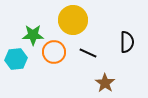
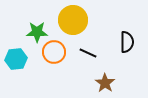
green star: moved 4 px right, 3 px up
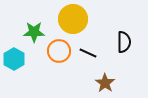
yellow circle: moved 1 px up
green star: moved 3 px left
black semicircle: moved 3 px left
orange circle: moved 5 px right, 1 px up
cyan hexagon: moved 2 px left; rotated 25 degrees counterclockwise
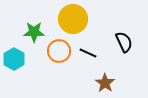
black semicircle: rotated 25 degrees counterclockwise
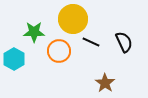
black line: moved 3 px right, 11 px up
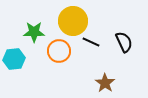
yellow circle: moved 2 px down
cyan hexagon: rotated 25 degrees clockwise
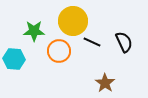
green star: moved 1 px up
black line: moved 1 px right
cyan hexagon: rotated 10 degrees clockwise
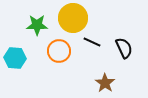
yellow circle: moved 3 px up
green star: moved 3 px right, 6 px up
black semicircle: moved 6 px down
cyan hexagon: moved 1 px right, 1 px up
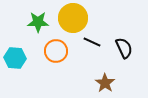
green star: moved 1 px right, 3 px up
orange circle: moved 3 px left
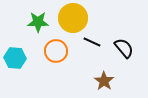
black semicircle: rotated 15 degrees counterclockwise
brown star: moved 1 px left, 2 px up
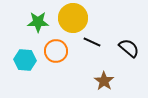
black semicircle: moved 5 px right; rotated 10 degrees counterclockwise
cyan hexagon: moved 10 px right, 2 px down
